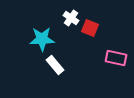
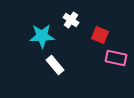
white cross: moved 2 px down
red square: moved 10 px right, 7 px down
cyan star: moved 3 px up
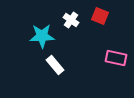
red square: moved 19 px up
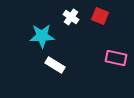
white cross: moved 3 px up
white rectangle: rotated 18 degrees counterclockwise
